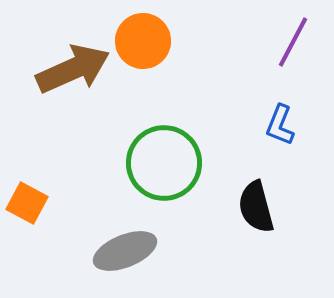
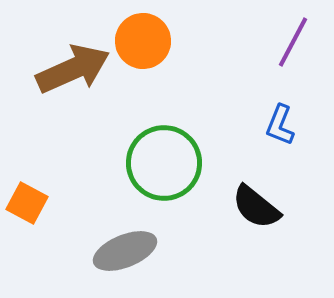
black semicircle: rotated 36 degrees counterclockwise
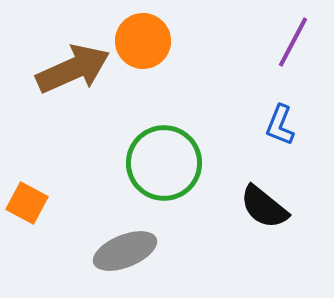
black semicircle: moved 8 px right
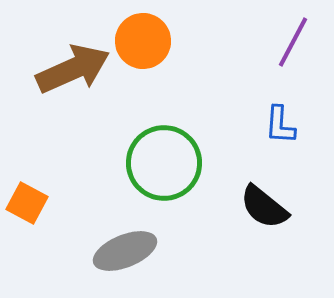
blue L-shape: rotated 18 degrees counterclockwise
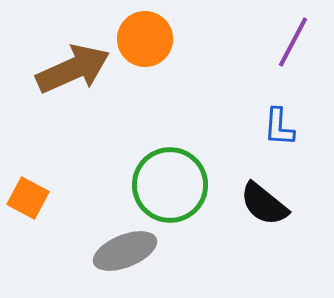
orange circle: moved 2 px right, 2 px up
blue L-shape: moved 1 px left, 2 px down
green circle: moved 6 px right, 22 px down
orange square: moved 1 px right, 5 px up
black semicircle: moved 3 px up
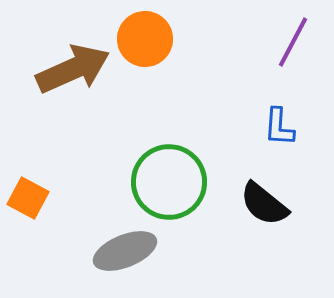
green circle: moved 1 px left, 3 px up
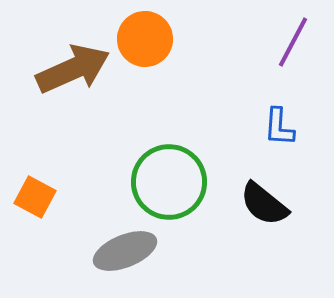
orange square: moved 7 px right, 1 px up
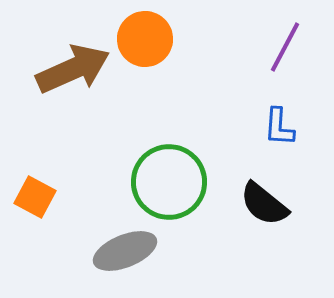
purple line: moved 8 px left, 5 px down
